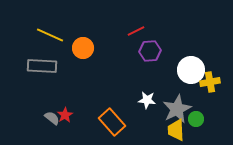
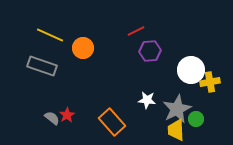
gray rectangle: rotated 16 degrees clockwise
red star: moved 2 px right
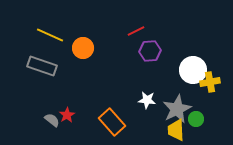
white circle: moved 2 px right
gray semicircle: moved 2 px down
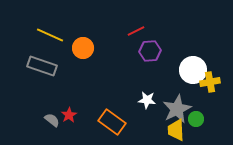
red star: moved 2 px right
orange rectangle: rotated 12 degrees counterclockwise
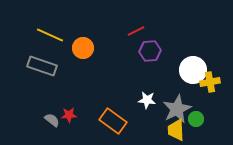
red star: rotated 28 degrees clockwise
orange rectangle: moved 1 px right, 1 px up
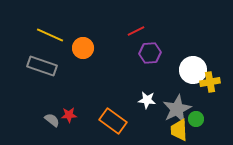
purple hexagon: moved 2 px down
yellow trapezoid: moved 3 px right
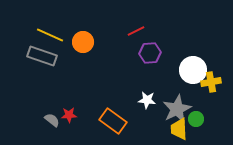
orange circle: moved 6 px up
gray rectangle: moved 10 px up
yellow cross: moved 1 px right
yellow trapezoid: moved 1 px up
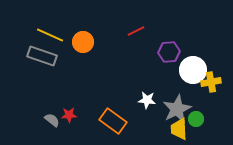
purple hexagon: moved 19 px right, 1 px up
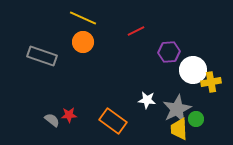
yellow line: moved 33 px right, 17 px up
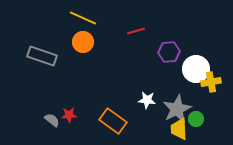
red line: rotated 12 degrees clockwise
white circle: moved 3 px right, 1 px up
